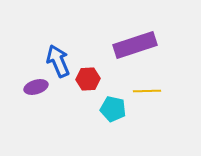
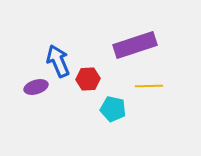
yellow line: moved 2 px right, 5 px up
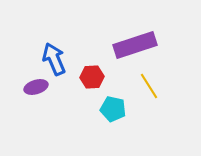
blue arrow: moved 4 px left, 2 px up
red hexagon: moved 4 px right, 2 px up
yellow line: rotated 60 degrees clockwise
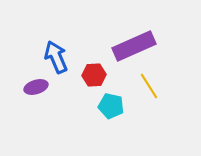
purple rectangle: moved 1 px left, 1 px down; rotated 6 degrees counterclockwise
blue arrow: moved 2 px right, 2 px up
red hexagon: moved 2 px right, 2 px up
cyan pentagon: moved 2 px left, 3 px up
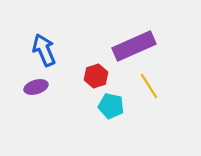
blue arrow: moved 12 px left, 7 px up
red hexagon: moved 2 px right, 1 px down; rotated 15 degrees counterclockwise
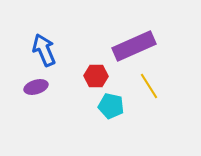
red hexagon: rotated 20 degrees clockwise
